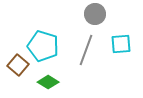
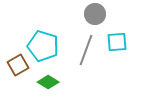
cyan square: moved 4 px left, 2 px up
brown square: rotated 20 degrees clockwise
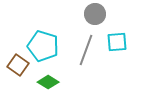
brown square: rotated 25 degrees counterclockwise
